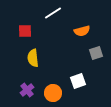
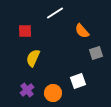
white line: moved 2 px right
orange semicircle: rotated 63 degrees clockwise
yellow semicircle: rotated 30 degrees clockwise
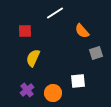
white square: rotated 14 degrees clockwise
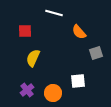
white line: moved 1 px left; rotated 48 degrees clockwise
orange semicircle: moved 3 px left, 1 px down
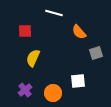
purple cross: moved 2 px left
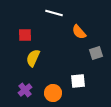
red square: moved 4 px down
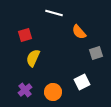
red square: rotated 16 degrees counterclockwise
white square: moved 4 px right, 1 px down; rotated 21 degrees counterclockwise
orange circle: moved 1 px up
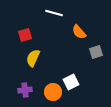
gray square: moved 1 px up
white square: moved 11 px left
purple cross: rotated 32 degrees clockwise
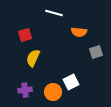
orange semicircle: rotated 42 degrees counterclockwise
